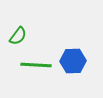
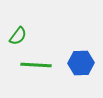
blue hexagon: moved 8 px right, 2 px down
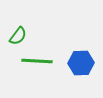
green line: moved 1 px right, 4 px up
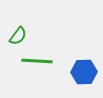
blue hexagon: moved 3 px right, 9 px down
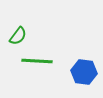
blue hexagon: rotated 10 degrees clockwise
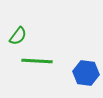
blue hexagon: moved 2 px right, 1 px down
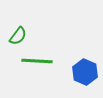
blue hexagon: moved 1 px left, 1 px up; rotated 15 degrees clockwise
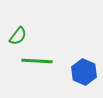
blue hexagon: moved 1 px left
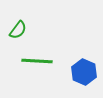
green semicircle: moved 6 px up
